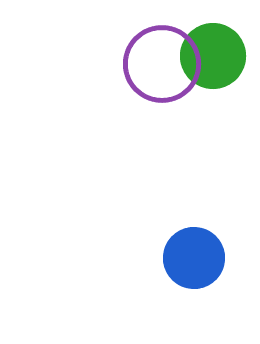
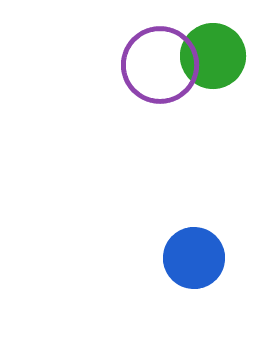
purple circle: moved 2 px left, 1 px down
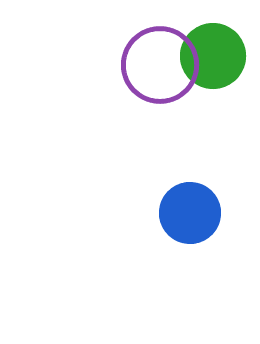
blue circle: moved 4 px left, 45 px up
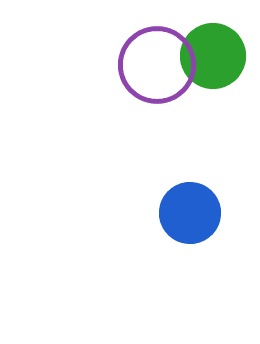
purple circle: moved 3 px left
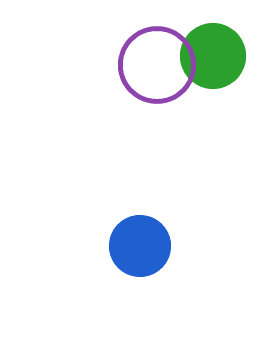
blue circle: moved 50 px left, 33 px down
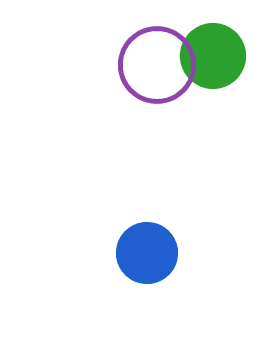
blue circle: moved 7 px right, 7 px down
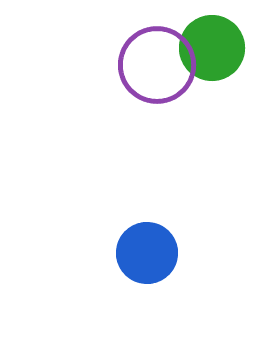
green circle: moved 1 px left, 8 px up
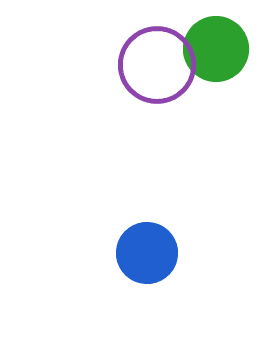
green circle: moved 4 px right, 1 px down
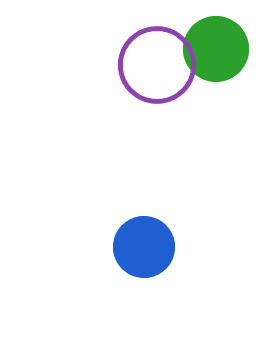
blue circle: moved 3 px left, 6 px up
